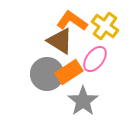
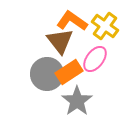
brown triangle: rotated 20 degrees clockwise
gray star: moved 6 px left
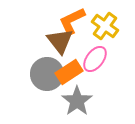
orange L-shape: rotated 60 degrees counterclockwise
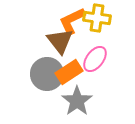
yellow cross: moved 8 px left, 8 px up; rotated 28 degrees counterclockwise
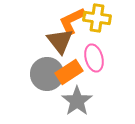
pink ellipse: moved 1 px left, 1 px up; rotated 52 degrees counterclockwise
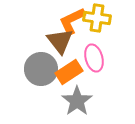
gray circle: moved 6 px left, 5 px up
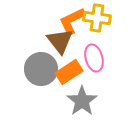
gray star: moved 5 px right
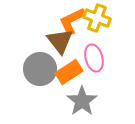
yellow cross: rotated 12 degrees clockwise
gray circle: moved 1 px left
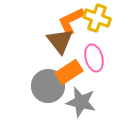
orange L-shape: moved 1 px left
gray circle: moved 8 px right, 17 px down
gray star: moved 1 px left, 1 px down; rotated 24 degrees counterclockwise
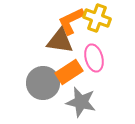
brown triangle: rotated 44 degrees counterclockwise
gray circle: moved 5 px left, 3 px up
